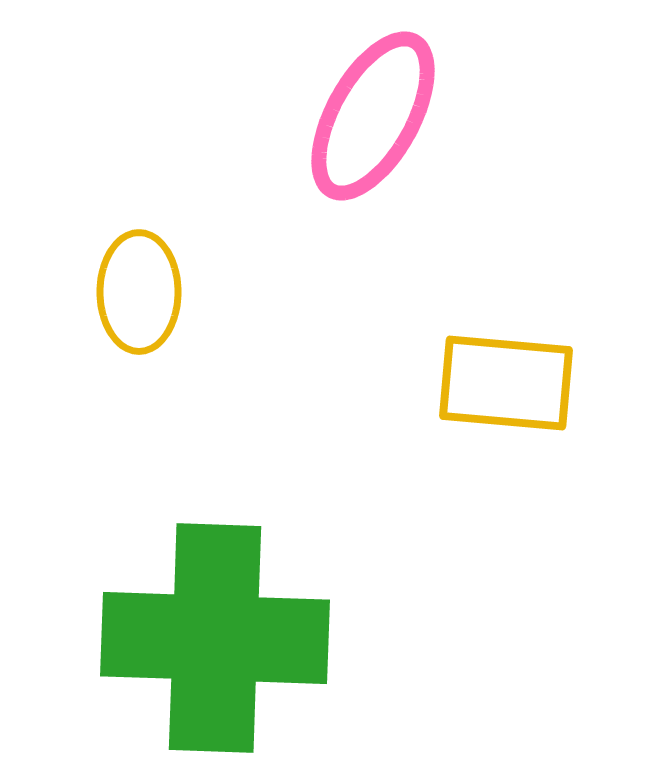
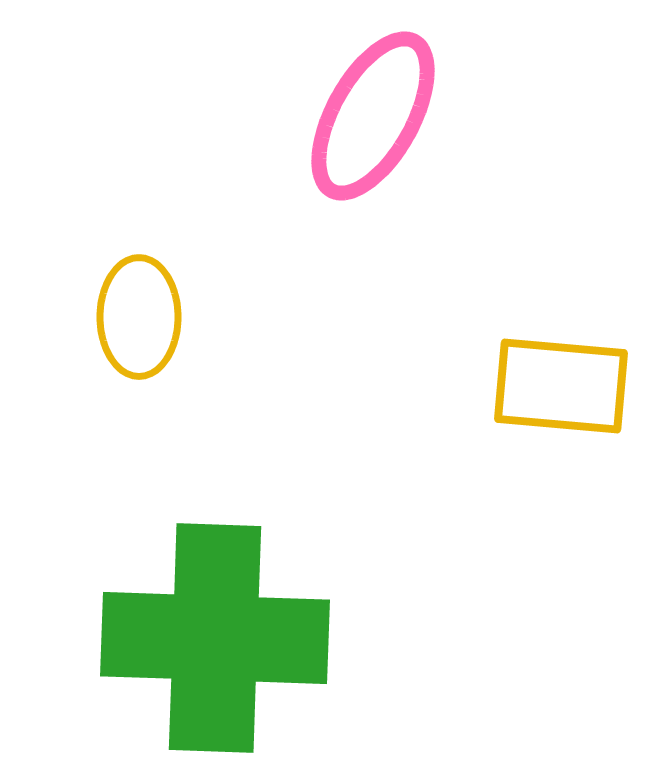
yellow ellipse: moved 25 px down
yellow rectangle: moved 55 px right, 3 px down
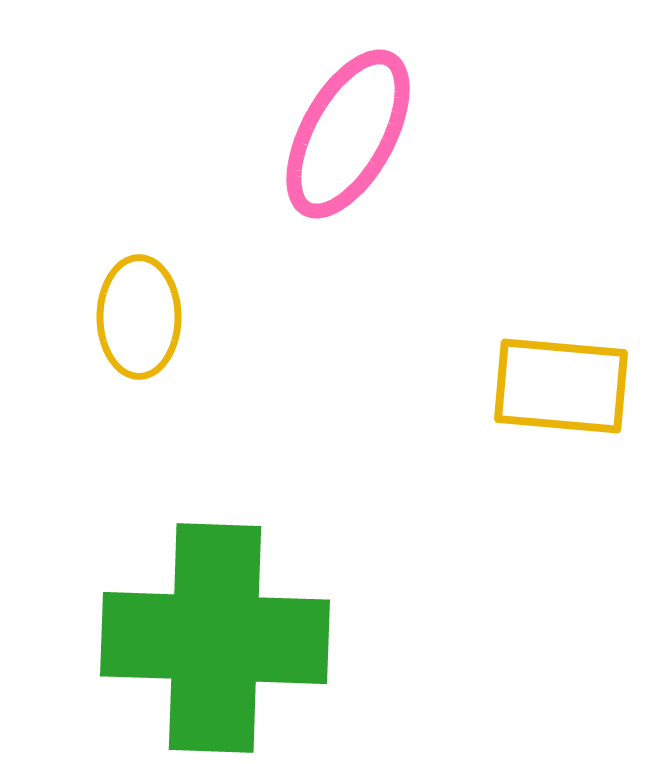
pink ellipse: moved 25 px left, 18 px down
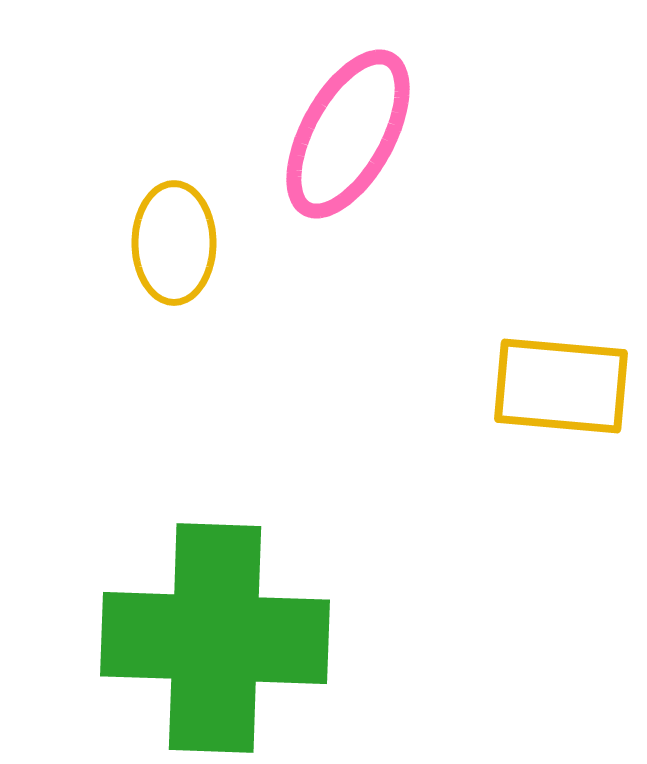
yellow ellipse: moved 35 px right, 74 px up
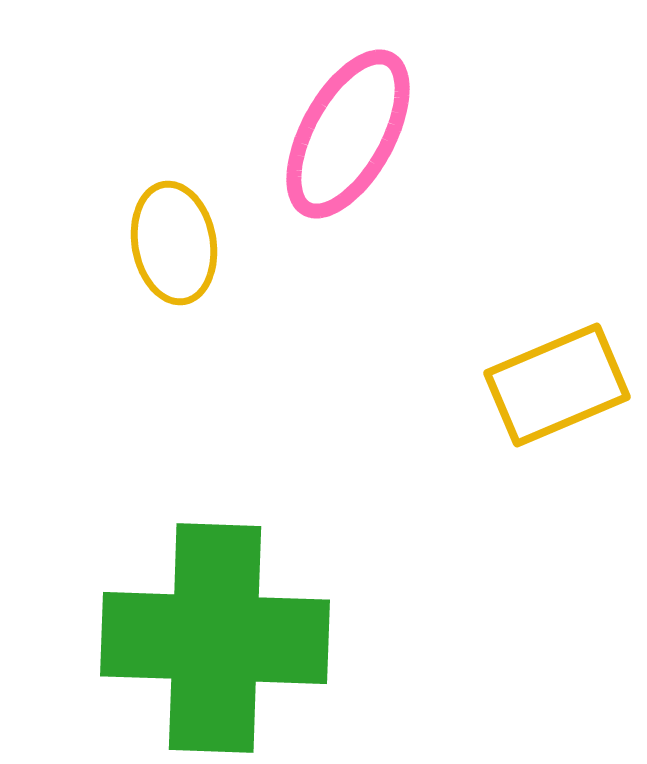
yellow ellipse: rotated 10 degrees counterclockwise
yellow rectangle: moved 4 px left, 1 px up; rotated 28 degrees counterclockwise
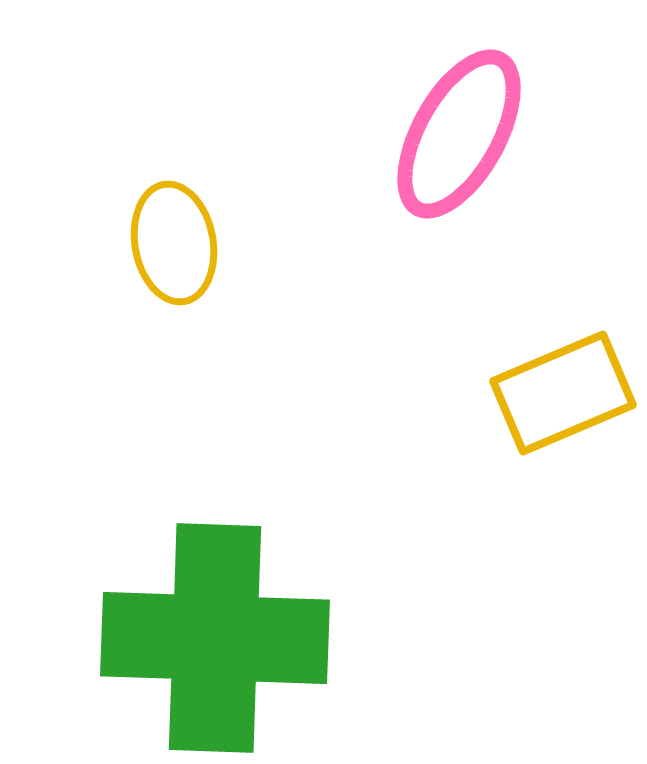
pink ellipse: moved 111 px right
yellow rectangle: moved 6 px right, 8 px down
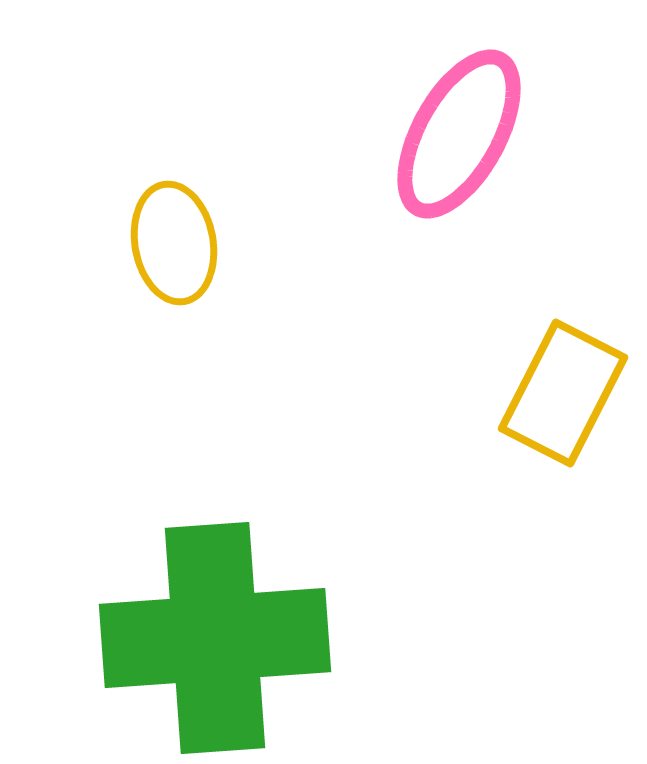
yellow rectangle: rotated 40 degrees counterclockwise
green cross: rotated 6 degrees counterclockwise
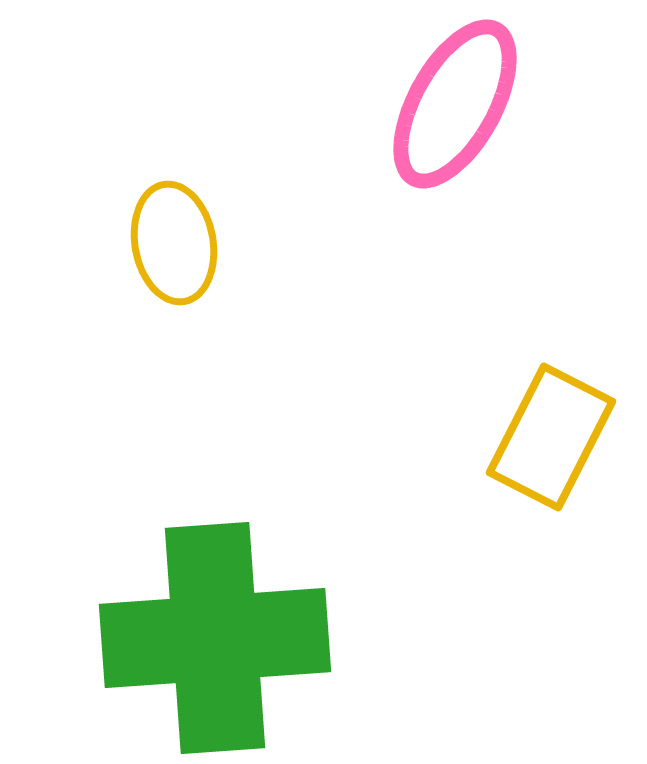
pink ellipse: moved 4 px left, 30 px up
yellow rectangle: moved 12 px left, 44 px down
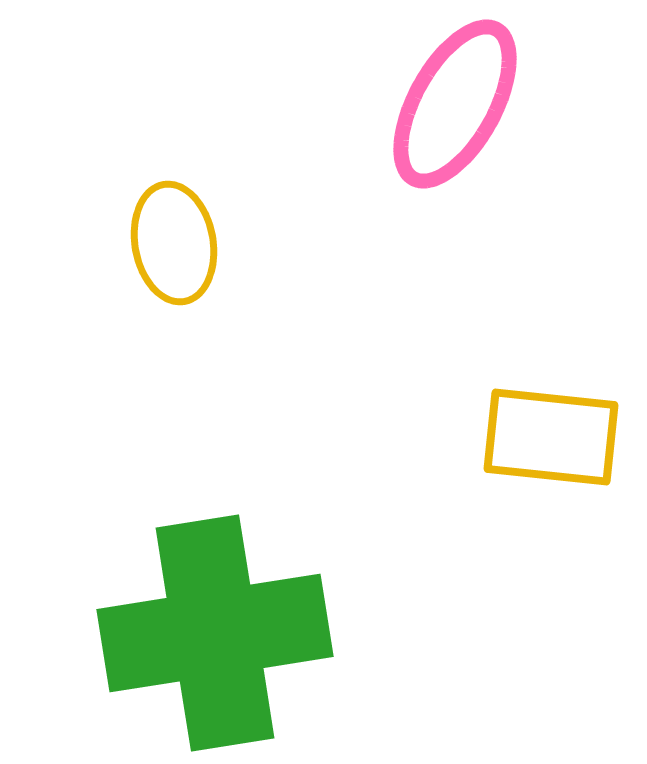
yellow rectangle: rotated 69 degrees clockwise
green cross: moved 5 px up; rotated 5 degrees counterclockwise
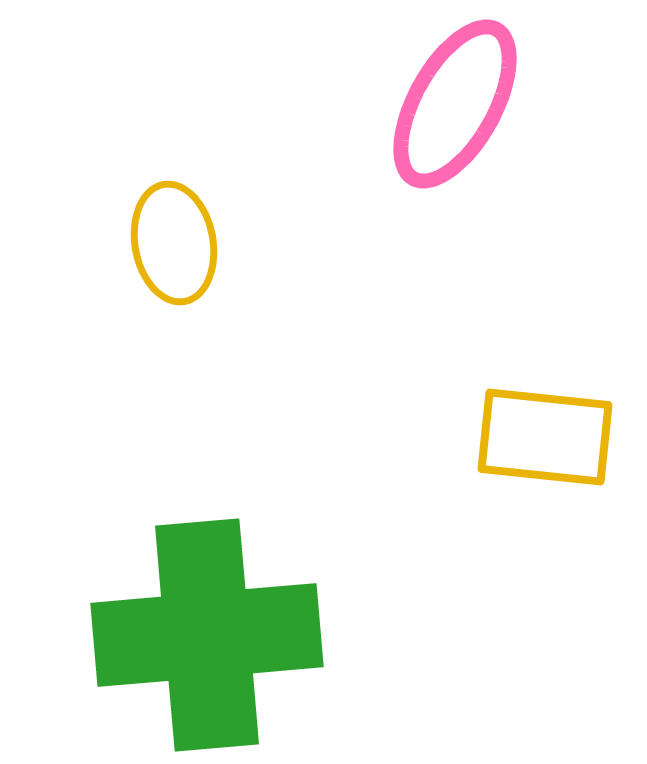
yellow rectangle: moved 6 px left
green cross: moved 8 px left, 2 px down; rotated 4 degrees clockwise
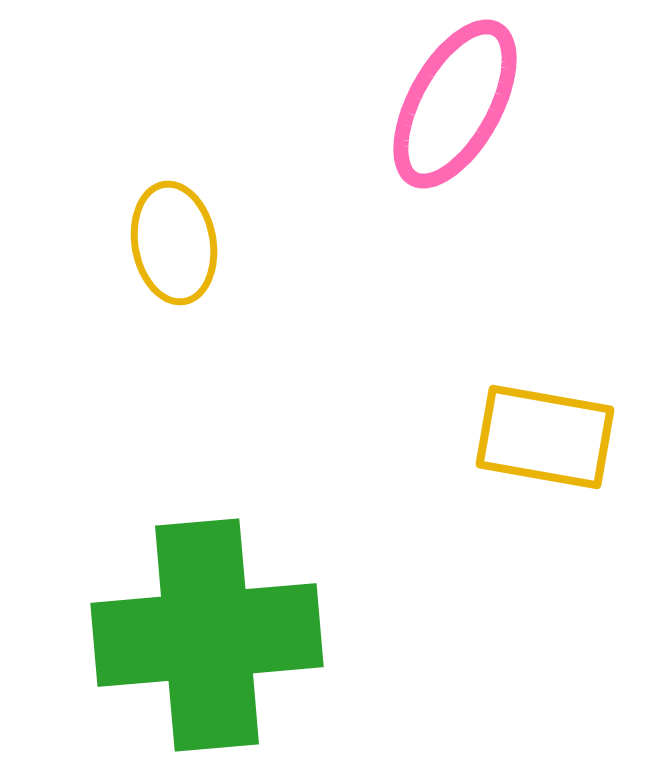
yellow rectangle: rotated 4 degrees clockwise
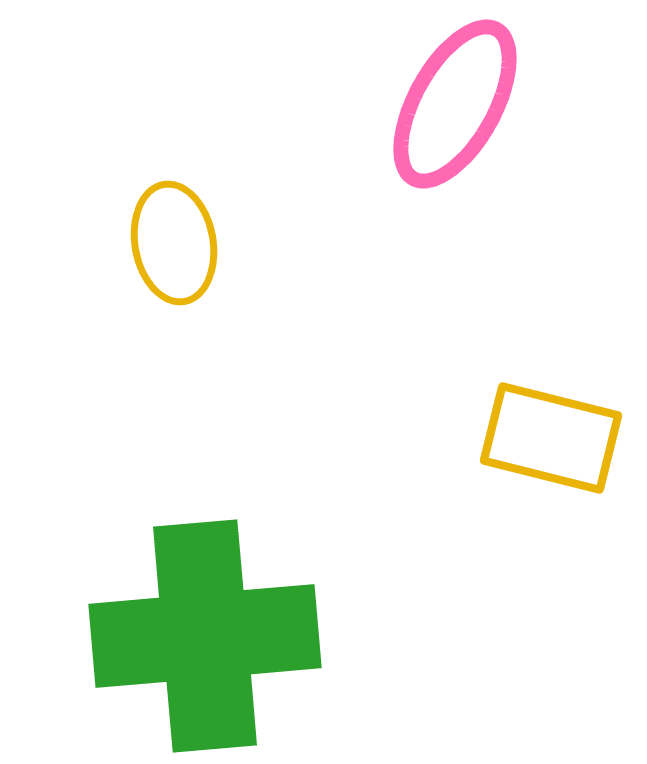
yellow rectangle: moved 6 px right, 1 px down; rotated 4 degrees clockwise
green cross: moved 2 px left, 1 px down
